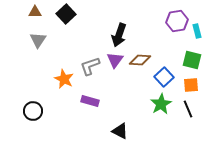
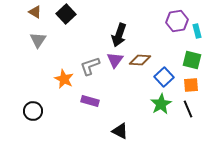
brown triangle: rotated 32 degrees clockwise
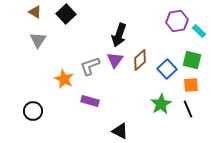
cyan rectangle: moved 2 px right; rotated 32 degrees counterclockwise
brown diamond: rotated 45 degrees counterclockwise
blue square: moved 3 px right, 8 px up
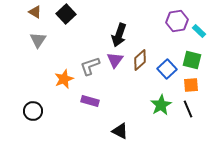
orange star: rotated 24 degrees clockwise
green star: moved 1 px down
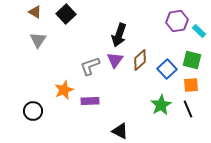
orange star: moved 11 px down
purple rectangle: rotated 18 degrees counterclockwise
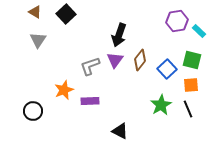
brown diamond: rotated 10 degrees counterclockwise
